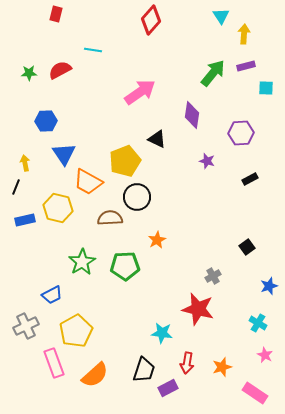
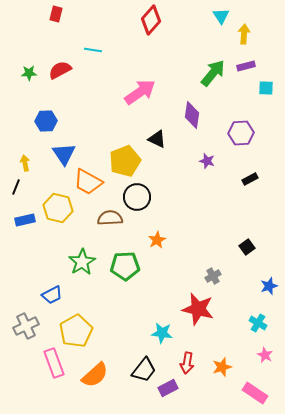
black trapezoid at (144, 370): rotated 20 degrees clockwise
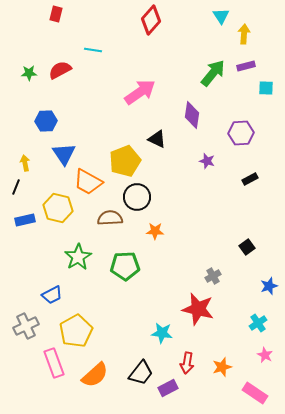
orange star at (157, 240): moved 2 px left, 9 px up; rotated 30 degrees clockwise
green star at (82, 262): moved 4 px left, 5 px up
cyan cross at (258, 323): rotated 24 degrees clockwise
black trapezoid at (144, 370): moved 3 px left, 3 px down
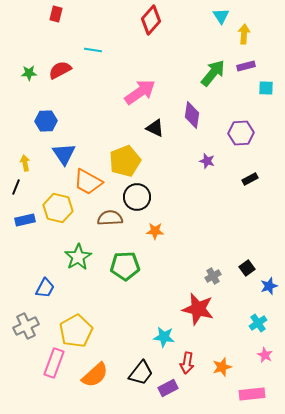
black triangle at (157, 139): moved 2 px left, 11 px up
black square at (247, 247): moved 21 px down
blue trapezoid at (52, 295): moved 7 px left, 7 px up; rotated 35 degrees counterclockwise
cyan star at (162, 333): moved 2 px right, 4 px down
pink rectangle at (54, 363): rotated 40 degrees clockwise
pink rectangle at (255, 393): moved 3 px left, 1 px down; rotated 40 degrees counterclockwise
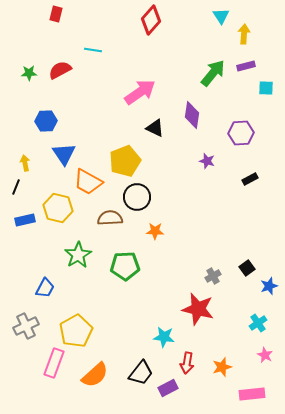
green star at (78, 257): moved 2 px up
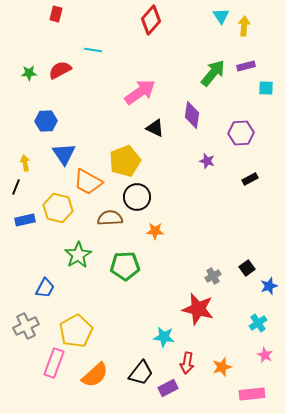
yellow arrow at (244, 34): moved 8 px up
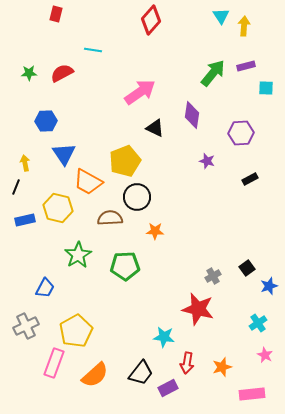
red semicircle at (60, 70): moved 2 px right, 3 px down
